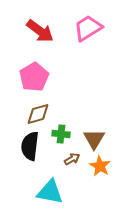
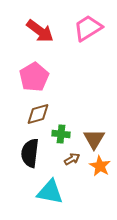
black semicircle: moved 7 px down
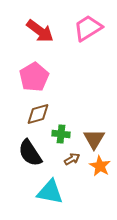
black semicircle: rotated 40 degrees counterclockwise
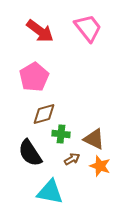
pink trapezoid: rotated 84 degrees clockwise
brown diamond: moved 6 px right
brown triangle: rotated 35 degrees counterclockwise
orange star: rotated 10 degrees counterclockwise
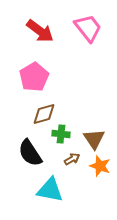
brown triangle: rotated 30 degrees clockwise
cyan triangle: moved 2 px up
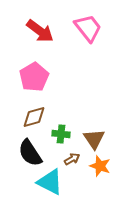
brown diamond: moved 10 px left, 3 px down
cyan triangle: moved 8 px up; rotated 16 degrees clockwise
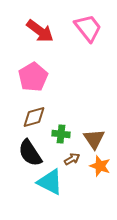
pink pentagon: moved 1 px left
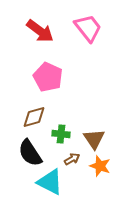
pink pentagon: moved 15 px right; rotated 16 degrees counterclockwise
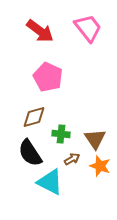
brown triangle: moved 1 px right
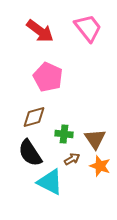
green cross: moved 3 px right
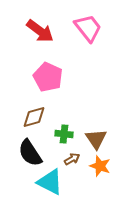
brown triangle: moved 1 px right
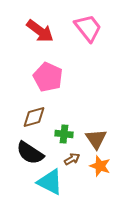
black semicircle: rotated 24 degrees counterclockwise
